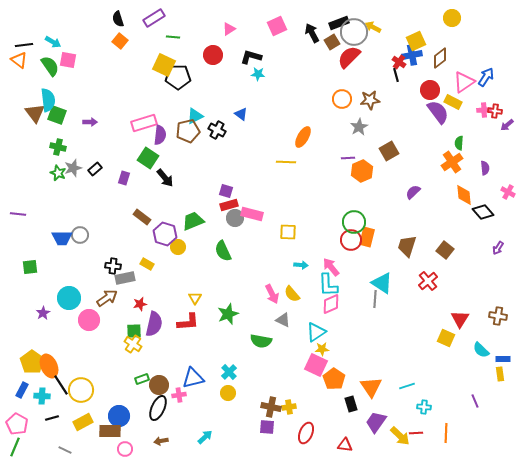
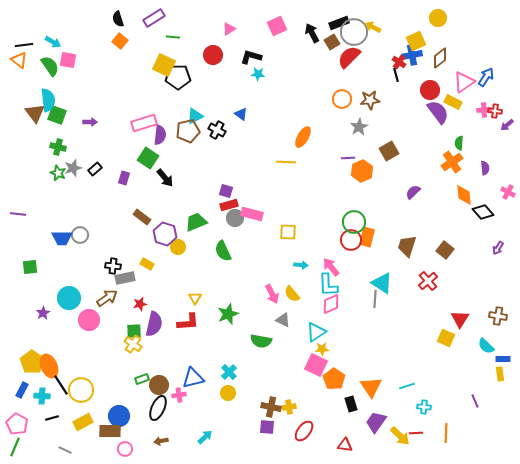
yellow circle at (452, 18): moved 14 px left
green trapezoid at (193, 221): moved 3 px right, 1 px down
cyan semicircle at (481, 350): moved 5 px right, 4 px up
red ellipse at (306, 433): moved 2 px left, 2 px up; rotated 15 degrees clockwise
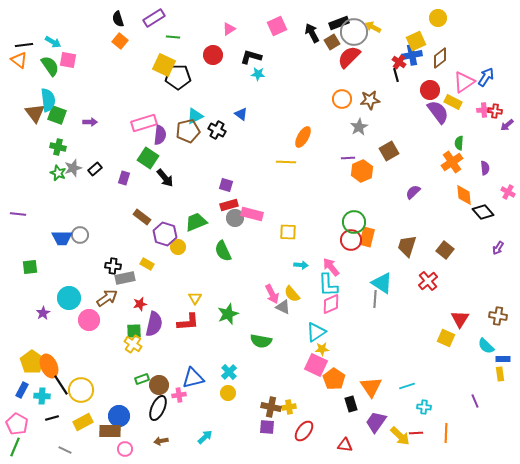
purple square at (226, 191): moved 6 px up
gray triangle at (283, 320): moved 13 px up
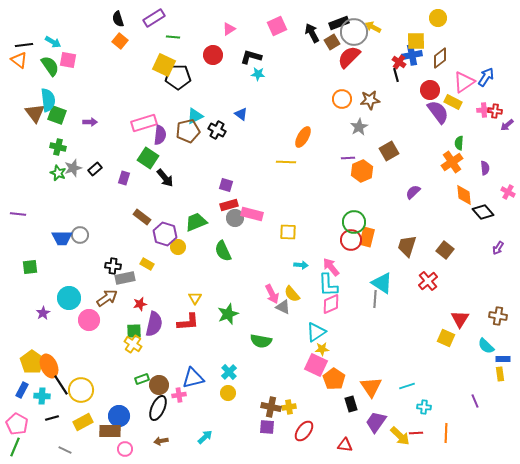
yellow square at (416, 41): rotated 24 degrees clockwise
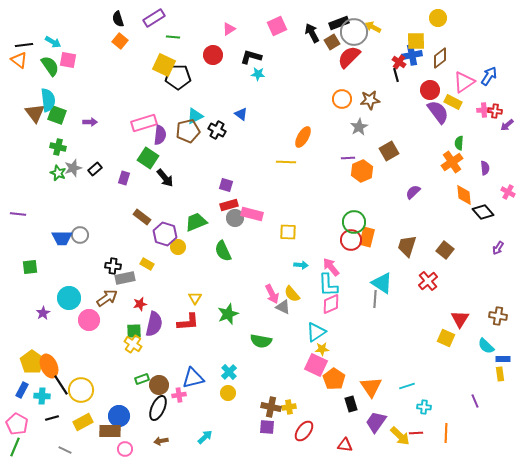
blue arrow at (486, 77): moved 3 px right, 1 px up
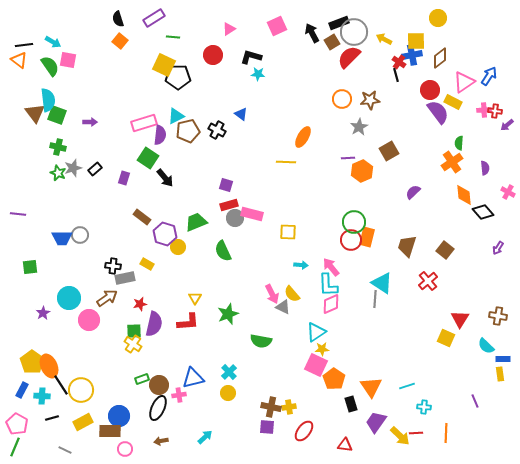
yellow arrow at (373, 27): moved 11 px right, 12 px down
cyan triangle at (195, 116): moved 19 px left
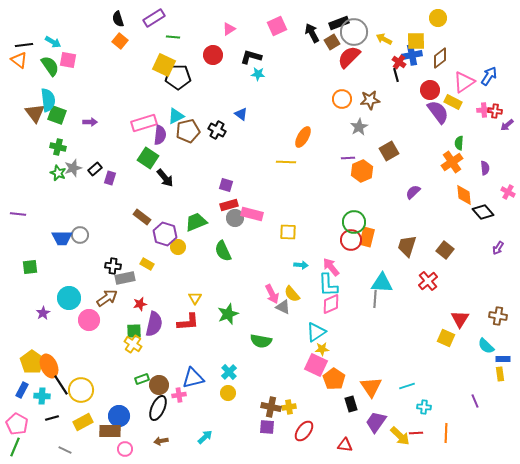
purple rectangle at (124, 178): moved 14 px left
cyan triangle at (382, 283): rotated 30 degrees counterclockwise
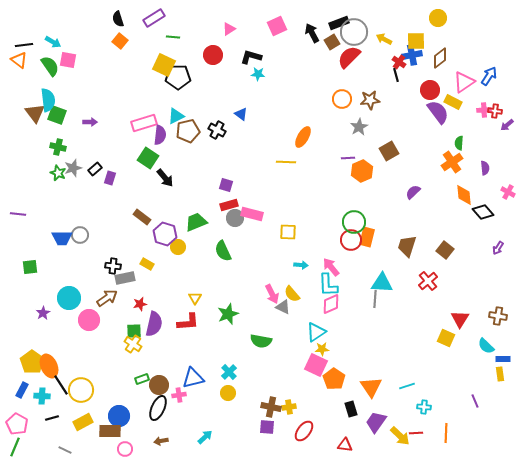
black rectangle at (351, 404): moved 5 px down
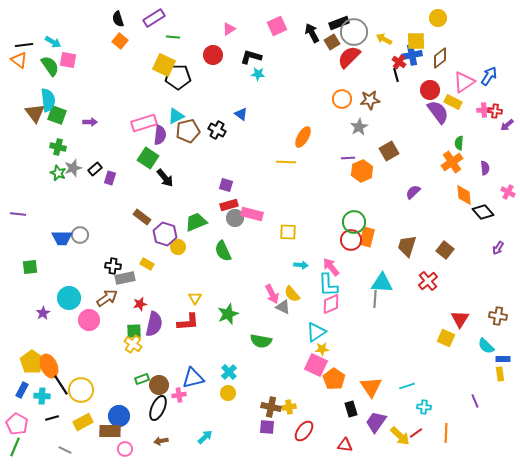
red line at (416, 433): rotated 32 degrees counterclockwise
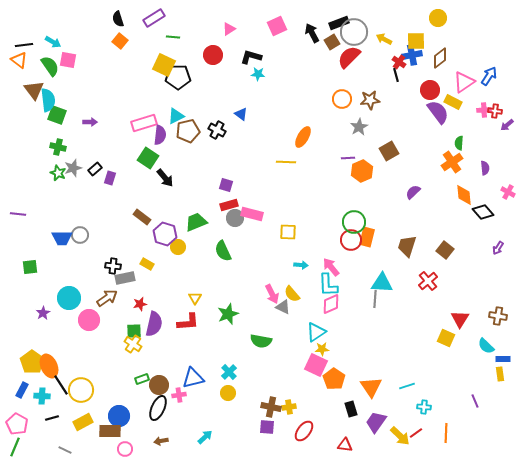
brown triangle at (35, 113): moved 1 px left, 23 px up
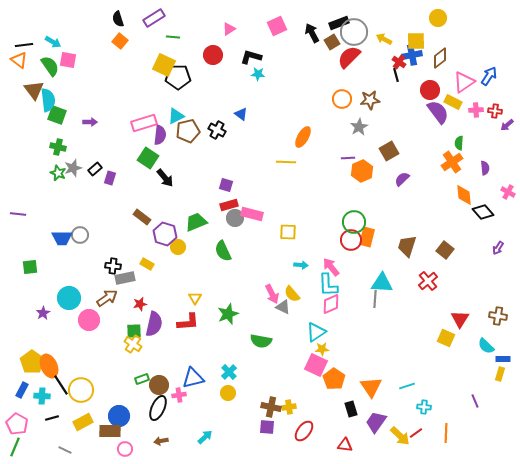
pink cross at (484, 110): moved 8 px left
purple semicircle at (413, 192): moved 11 px left, 13 px up
yellow rectangle at (500, 374): rotated 24 degrees clockwise
